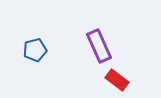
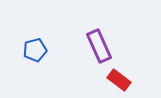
red rectangle: moved 2 px right
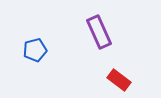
purple rectangle: moved 14 px up
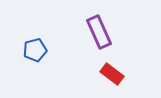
red rectangle: moved 7 px left, 6 px up
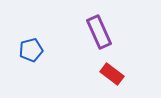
blue pentagon: moved 4 px left
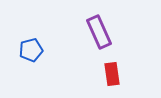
red rectangle: rotated 45 degrees clockwise
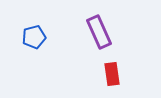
blue pentagon: moved 3 px right, 13 px up
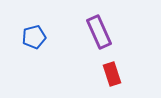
red rectangle: rotated 10 degrees counterclockwise
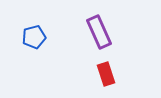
red rectangle: moved 6 px left
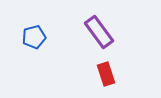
purple rectangle: rotated 12 degrees counterclockwise
